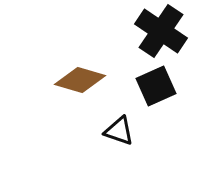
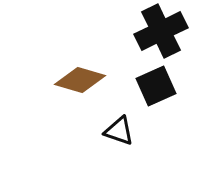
black cross: rotated 30 degrees clockwise
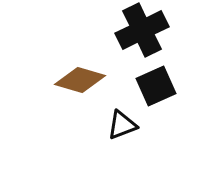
black cross: moved 19 px left, 1 px up
black triangle: moved 3 px right, 6 px up; rotated 40 degrees counterclockwise
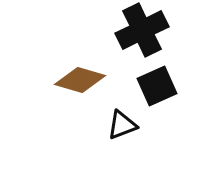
black square: moved 1 px right
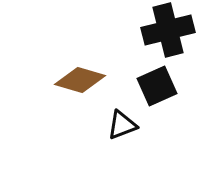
black cross: moved 26 px right; rotated 12 degrees clockwise
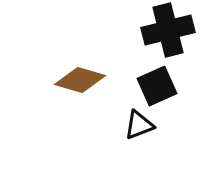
black triangle: moved 17 px right
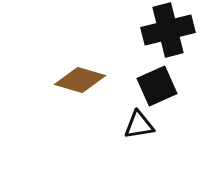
black triangle: rotated 12 degrees clockwise
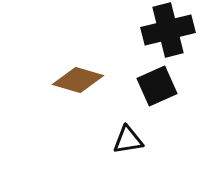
brown diamond: moved 2 px left
black triangle: moved 11 px left, 15 px down
